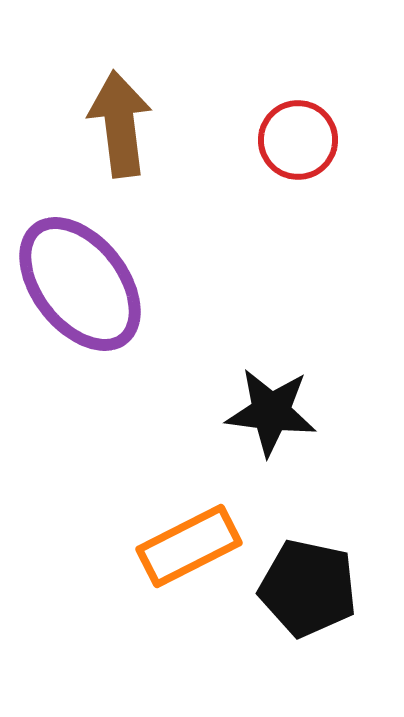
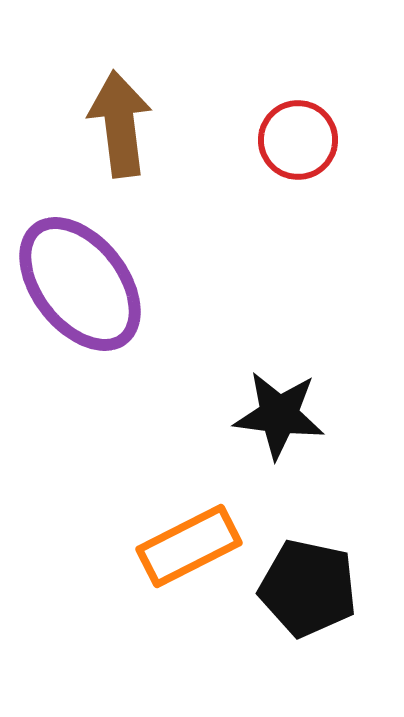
black star: moved 8 px right, 3 px down
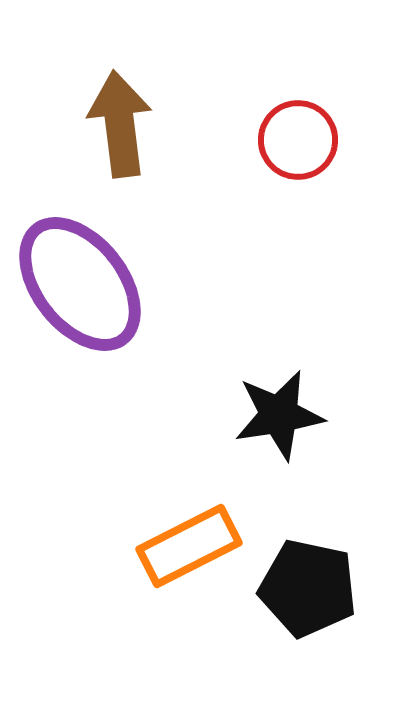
black star: rotated 16 degrees counterclockwise
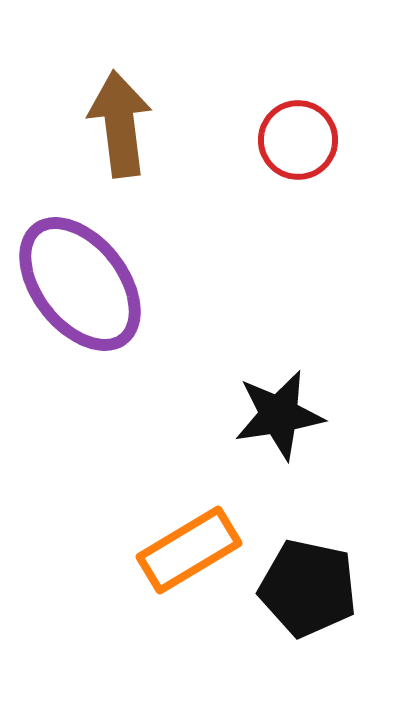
orange rectangle: moved 4 px down; rotated 4 degrees counterclockwise
